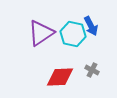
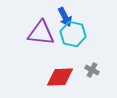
blue arrow: moved 26 px left, 9 px up
purple triangle: rotated 40 degrees clockwise
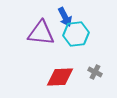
cyan hexagon: moved 3 px right; rotated 20 degrees counterclockwise
gray cross: moved 3 px right, 2 px down
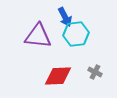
purple triangle: moved 3 px left, 3 px down
red diamond: moved 2 px left, 1 px up
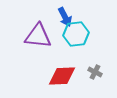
red diamond: moved 4 px right
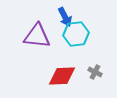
purple triangle: moved 1 px left
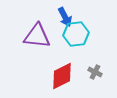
red diamond: rotated 24 degrees counterclockwise
